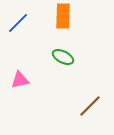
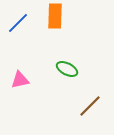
orange rectangle: moved 8 px left
green ellipse: moved 4 px right, 12 px down
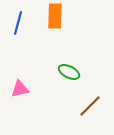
blue line: rotated 30 degrees counterclockwise
green ellipse: moved 2 px right, 3 px down
pink triangle: moved 9 px down
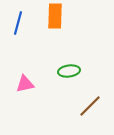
green ellipse: moved 1 px up; rotated 35 degrees counterclockwise
pink triangle: moved 5 px right, 5 px up
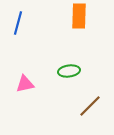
orange rectangle: moved 24 px right
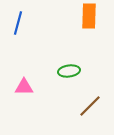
orange rectangle: moved 10 px right
pink triangle: moved 1 px left, 3 px down; rotated 12 degrees clockwise
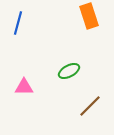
orange rectangle: rotated 20 degrees counterclockwise
green ellipse: rotated 20 degrees counterclockwise
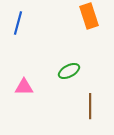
brown line: rotated 45 degrees counterclockwise
